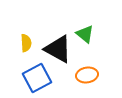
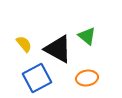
green triangle: moved 2 px right, 2 px down
yellow semicircle: moved 2 px left, 1 px down; rotated 36 degrees counterclockwise
orange ellipse: moved 3 px down
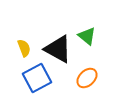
yellow semicircle: moved 4 px down; rotated 18 degrees clockwise
orange ellipse: rotated 35 degrees counterclockwise
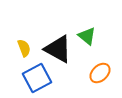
orange ellipse: moved 13 px right, 5 px up
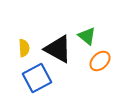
yellow semicircle: rotated 18 degrees clockwise
orange ellipse: moved 12 px up
